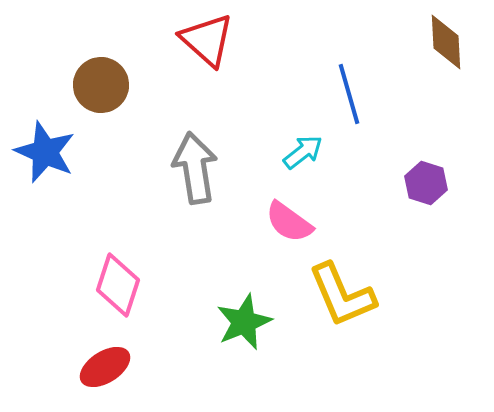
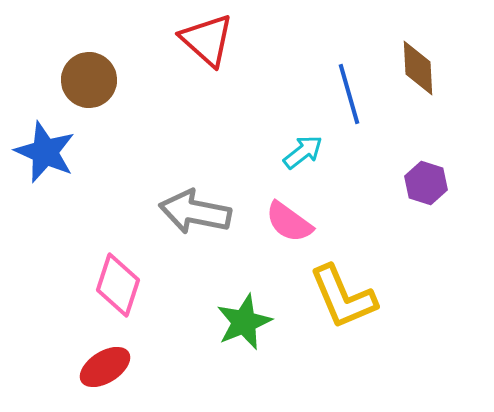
brown diamond: moved 28 px left, 26 px down
brown circle: moved 12 px left, 5 px up
gray arrow: moved 44 px down; rotated 70 degrees counterclockwise
yellow L-shape: moved 1 px right, 2 px down
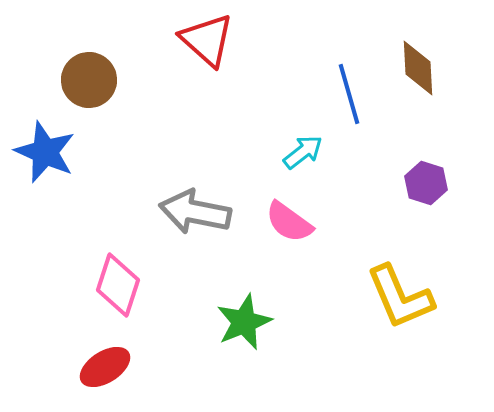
yellow L-shape: moved 57 px right
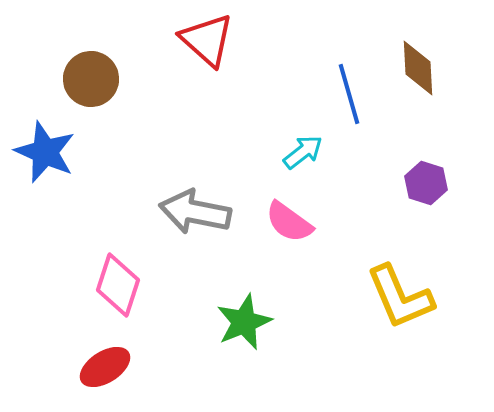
brown circle: moved 2 px right, 1 px up
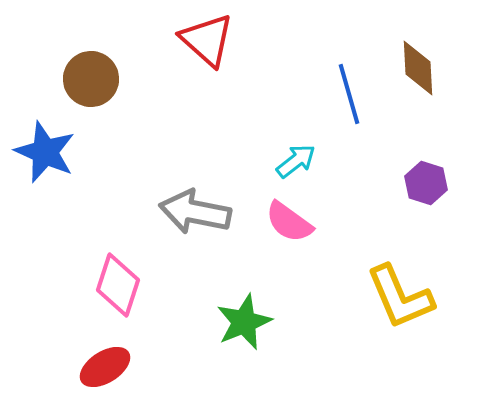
cyan arrow: moved 7 px left, 9 px down
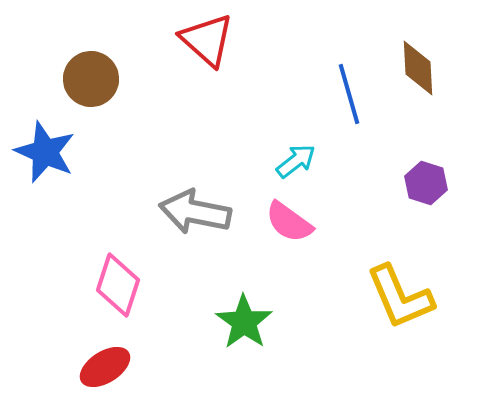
green star: rotated 14 degrees counterclockwise
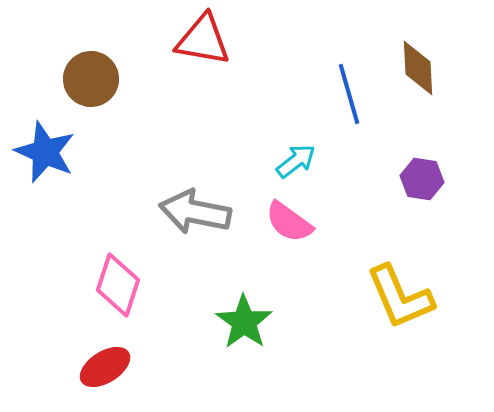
red triangle: moved 4 px left; rotated 32 degrees counterclockwise
purple hexagon: moved 4 px left, 4 px up; rotated 9 degrees counterclockwise
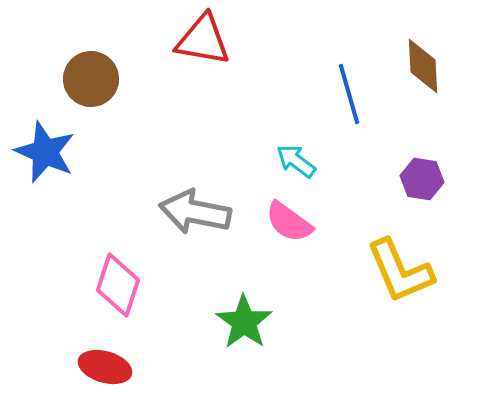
brown diamond: moved 5 px right, 2 px up
cyan arrow: rotated 105 degrees counterclockwise
yellow L-shape: moved 26 px up
red ellipse: rotated 48 degrees clockwise
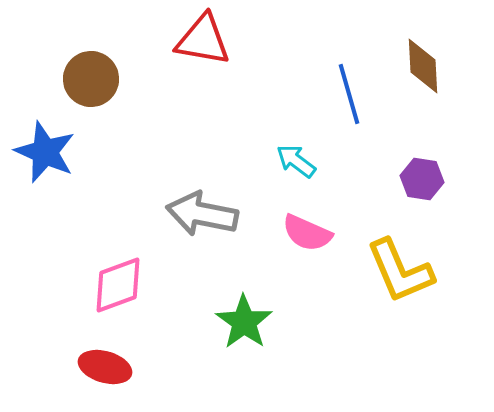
gray arrow: moved 7 px right, 2 px down
pink semicircle: moved 18 px right, 11 px down; rotated 12 degrees counterclockwise
pink diamond: rotated 52 degrees clockwise
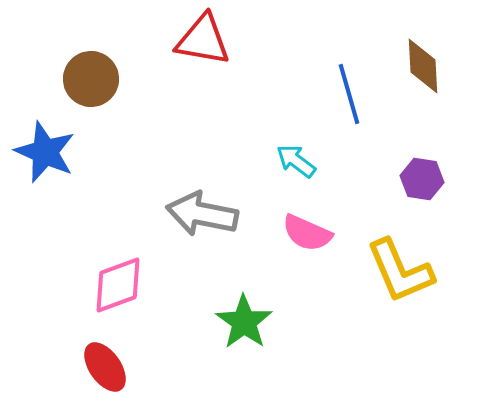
red ellipse: rotated 39 degrees clockwise
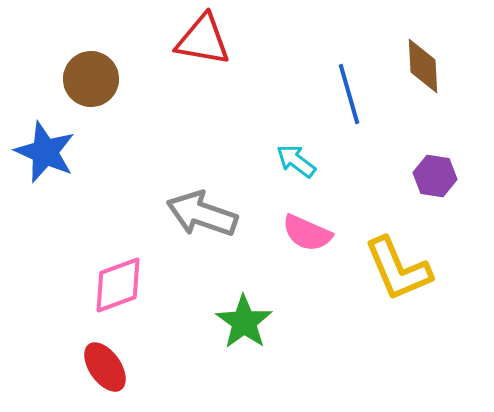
purple hexagon: moved 13 px right, 3 px up
gray arrow: rotated 8 degrees clockwise
yellow L-shape: moved 2 px left, 2 px up
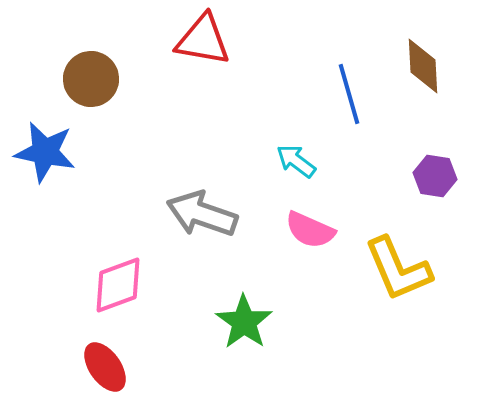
blue star: rotated 12 degrees counterclockwise
pink semicircle: moved 3 px right, 3 px up
